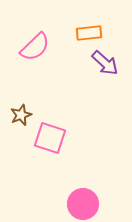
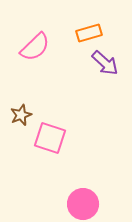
orange rectangle: rotated 10 degrees counterclockwise
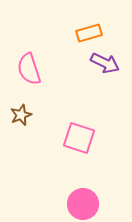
pink semicircle: moved 6 px left, 22 px down; rotated 116 degrees clockwise
purple arrow: rotated 16 degrees counterclockwise
pink square: moved 29 px right
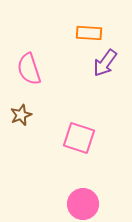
orange rectangle: rotated 20 degrees clockwise
purple arrow: rotated 100 degrees clockwise
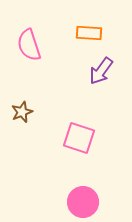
purple arrow: moved 4 px left, 8 px down
pink semicircle: moved 24 px up
brown star: moved 1 px right, 3 px up
pink circle: moved 2 px up
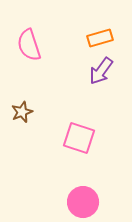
orange rectangle: moved 11 px right, 5 px down; rotated 20 degrees counterclockwise
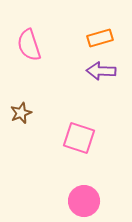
purple arrow: rotated 56 degrees clockwise
brown star: moved 1 px left, 1 px down
pink circle: moved 1 px right, 1 px up
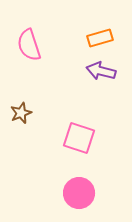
purple arrow: rotated 12 degrees clockwise
pink circle: moved 5 px left, 8 px up
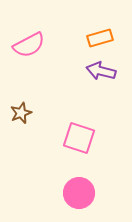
pink semicircle: rotated 100 degrees counterclockwise
